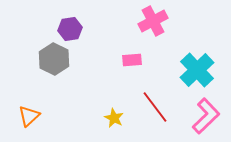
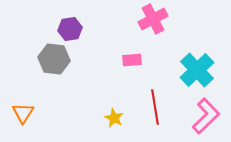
pink cross: moved 2 px up
gray hexagon: rotated 20 degrees counterclockwise
red line: rotated 28 degrees clockwise
orange triangle: moved 6 px left, 3 px up; rotated 15 degrees counterclockwise
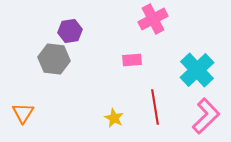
purple hexagon: moved 2 px down
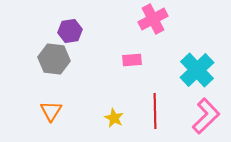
red line: moved 4 px down; rotated 8 degrees clockwise
orange triangle: moved 28 px right, 2 px up
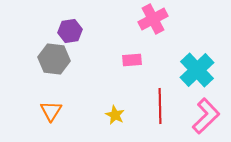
red line: moved 5 px right, 5 px up
yellow star: moved 1 px right, 3 px up
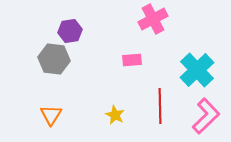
orange triangle: moved 4 px down
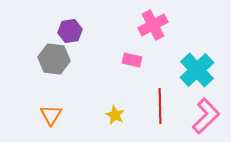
pink cross: moved 6 px down
pink rectangle: rotated 18 degrees clockwise
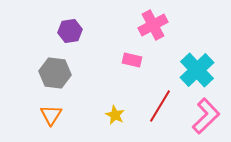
gray hexagon: moved 1 px right, 14 px down
red line: rotated 32 degrees clockwise
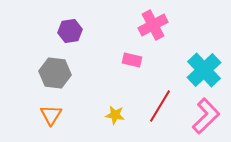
cyan cross: moved 7 px right
yellow star: rotated 18 degrees counterclockwise
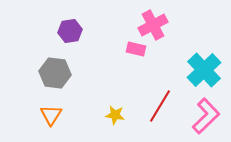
pink rectangle: moved 4 px right, 11 px up
